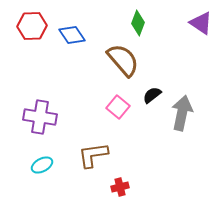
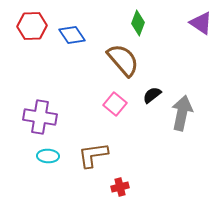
pink square: moved 3 px left, 3 px up
cyan ellipse: moved 6 px right, 9 px up; rotated 30 degrees clockwise
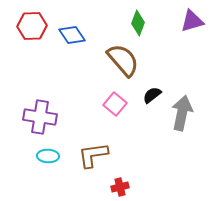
purple triangle: moved 9 px left, 2 px up; rotated 50 degrees counterclockwise
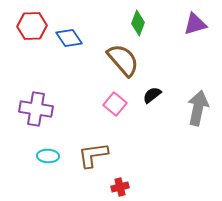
purple triangle: moved 3 px right, 3 px down
blue diamond: moved 3 px left, 3 px down
gray arrow: moved 16 px right, 5 px up
purple cross: moved 4 px left, 8 px up
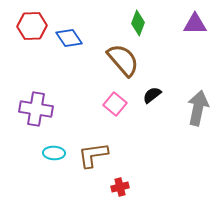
purple triangle: rotated 15 degrees clockwise
cyan ellipse: moved 6 px right, 3 px up
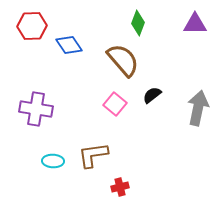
blue diamond: moved 7 px down
cyan ellipse: moved 1 px left, 8 px down
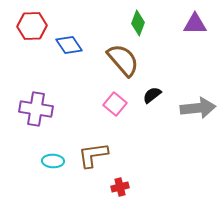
gray arrow: rotated 72 degrees clockwise
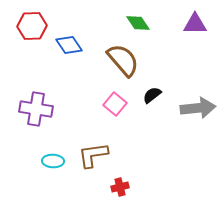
green diamond: rotated 55 degrees counterclockwise
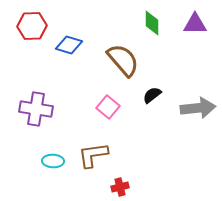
green diamond: moved 14 px right; rotated 35 degrees clockwise
blue diamond: rotated 40 degrees counterclockwise
pink square: moved 7 px left, 3 px down
